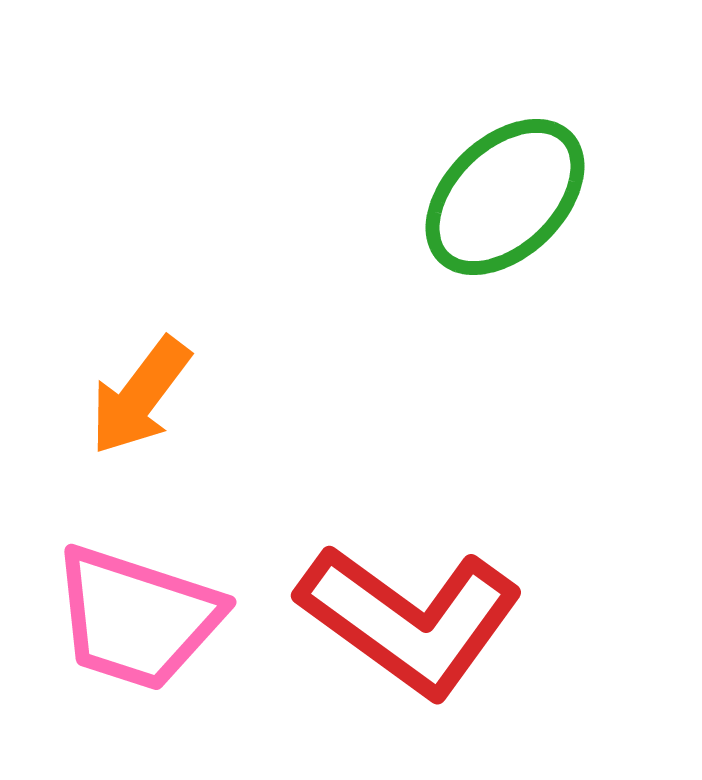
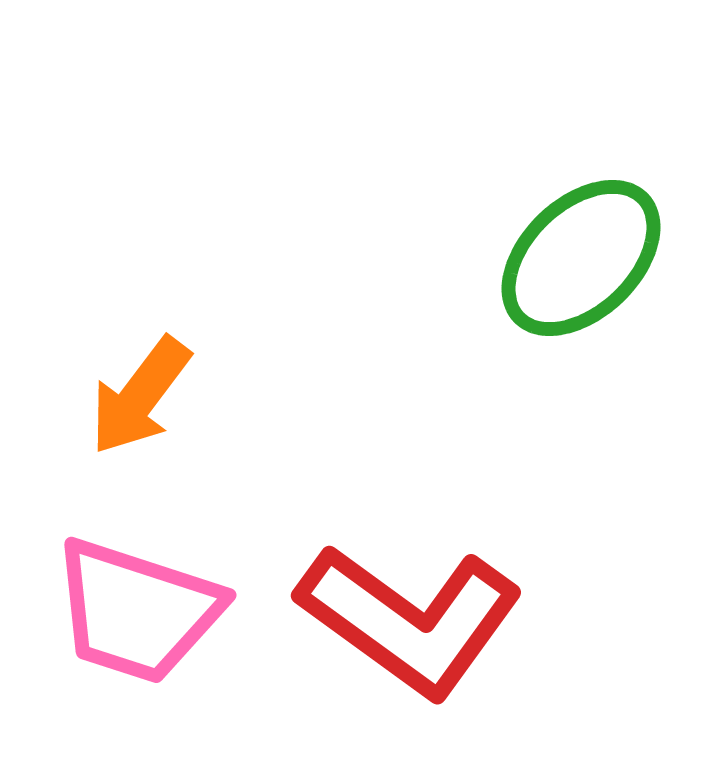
green ellipse: moved 76 px right, 61 px down
pink trapezoid: moved 7 px up
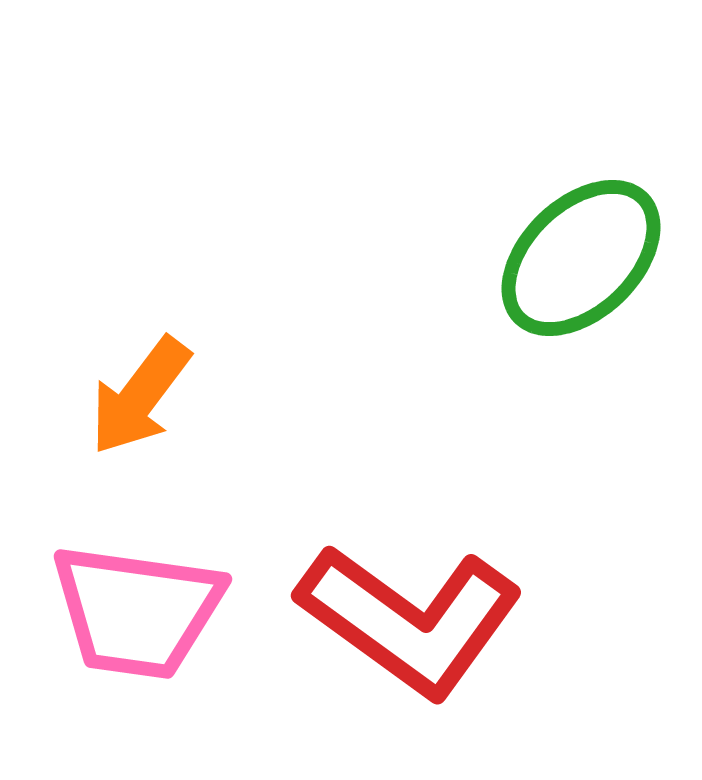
pink trapezoid: rotated 10 degrees counterclockwise
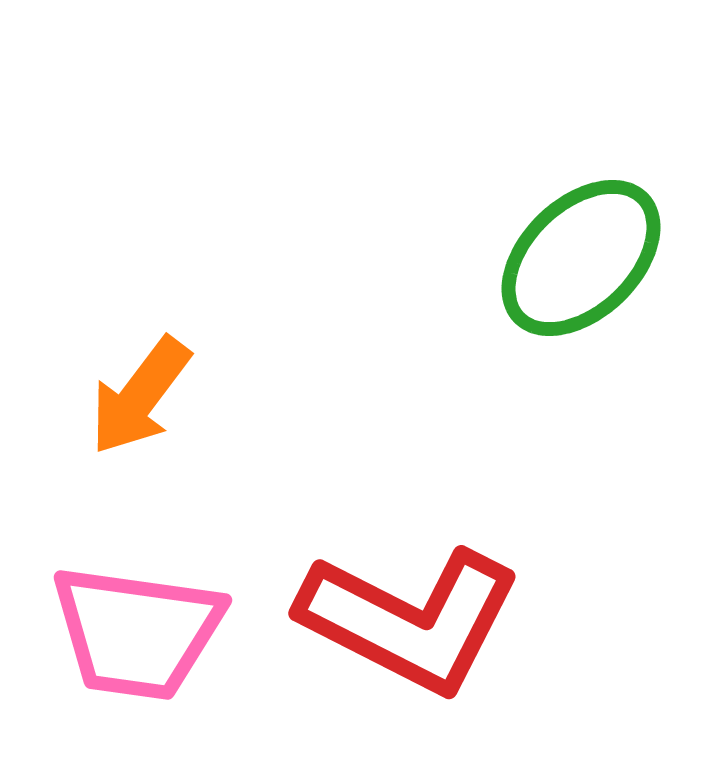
pink trapezoid: moved 21 px down
red L-shape: rotated 9 degrees counterclockwise
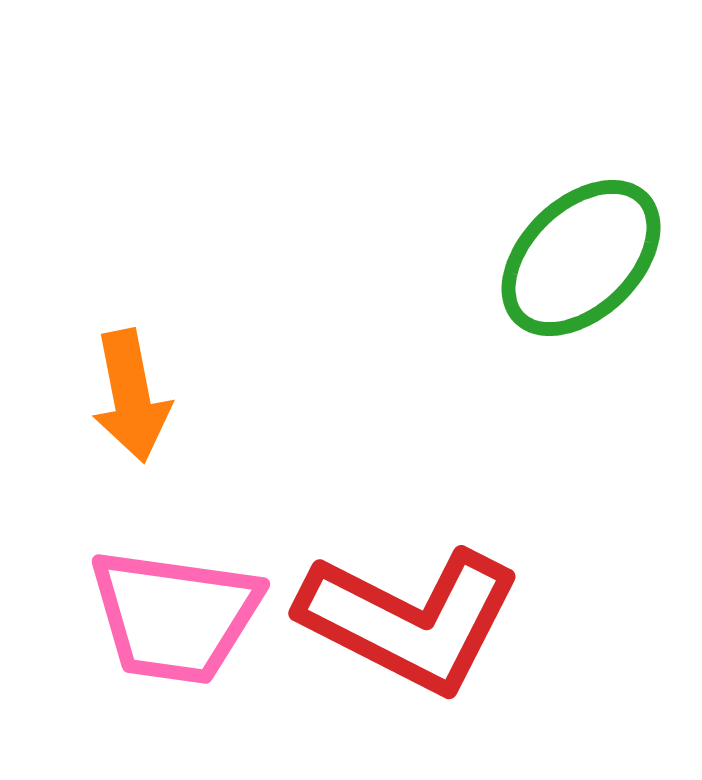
orange arrow: moved 9 px left; rotated 48 degrees counterclockwise
pink trapezoid: moved 38 px right, 16 px up
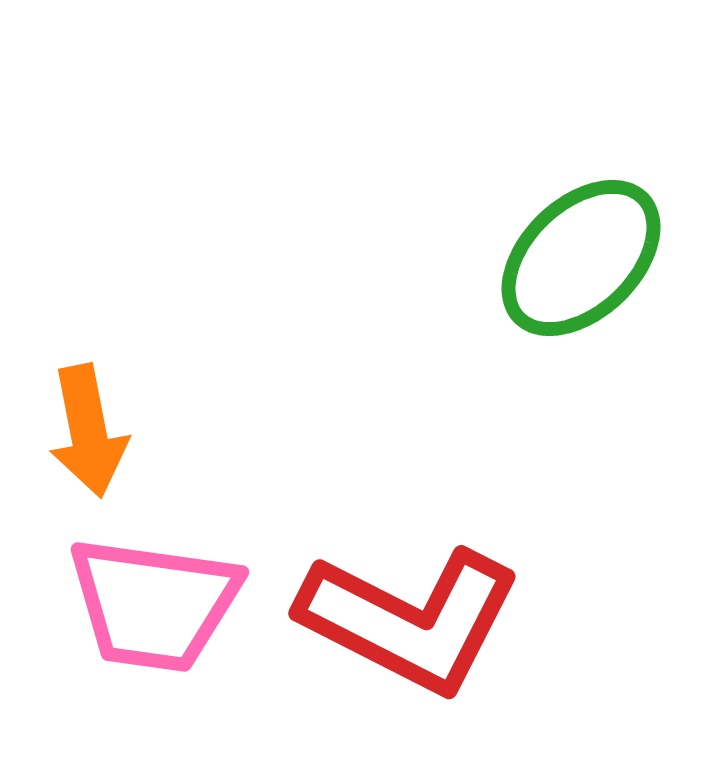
orange arrow: moved 43 px left, 35 px down
pink trapezoid: moved 21 px left, 12 px up
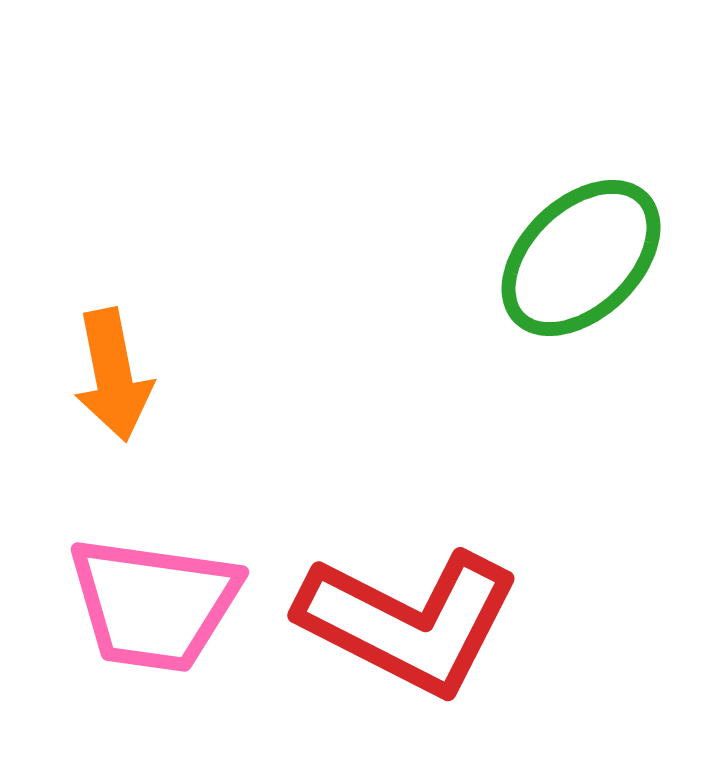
orange arrow: moved 25 px right, 56 px up
red L-shape: moved 1 px left, 2 px down
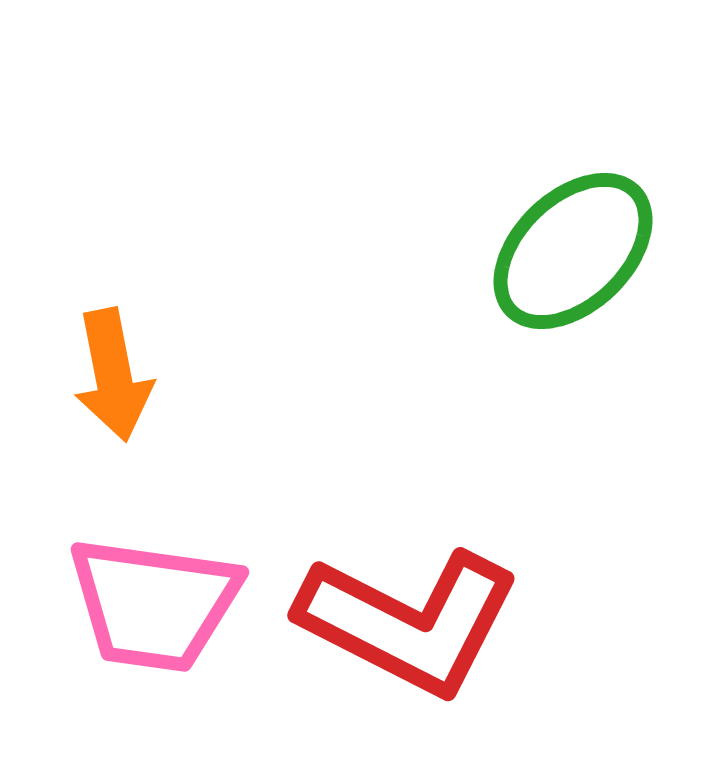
green ellipse: moved 8 px left, 7 px up
